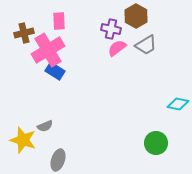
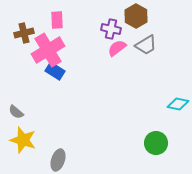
pink rectangle: moved 2 px left, 1 px up
gray semicircle: moved 29 px left, 14 px up; rotated 63 degrees clockwise
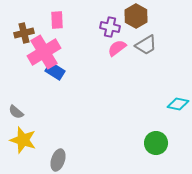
purple cross: moved 1 px left, 2 px up
pink cross: moved 4 px left, 2 px down
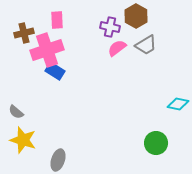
pink cross: moved 3 px right, 2 px up; rotated 12 degrees clockwise
